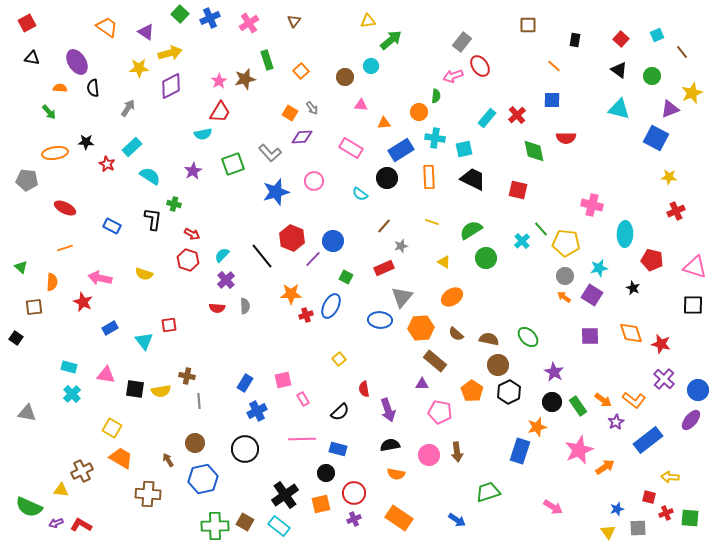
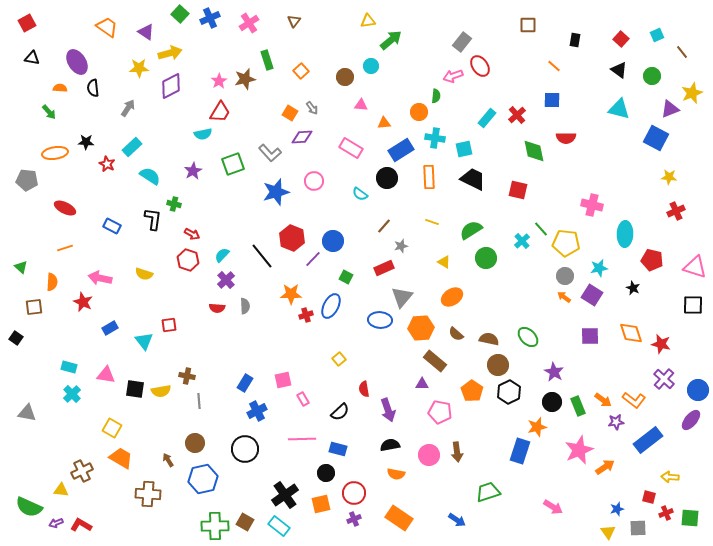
green rectangle at (578, 406): rotated 12 degrees clockwise
purple star at (616, 422): rotated 21 degrees clockwise
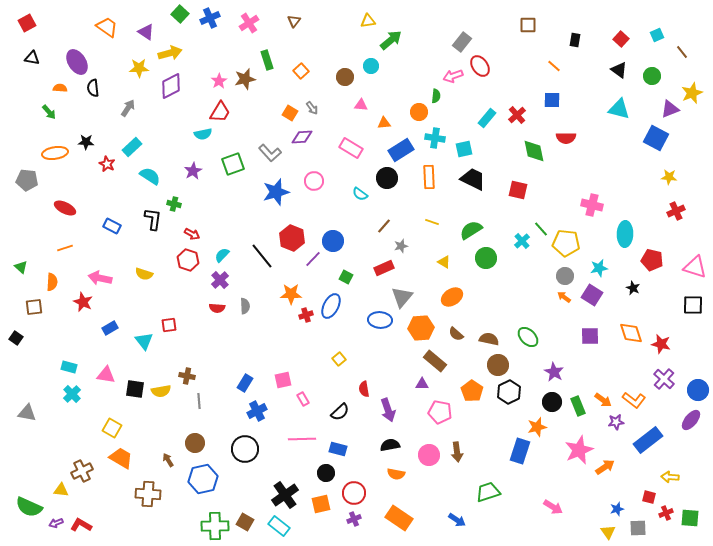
purple cross at (226, 280): moved 6 px left
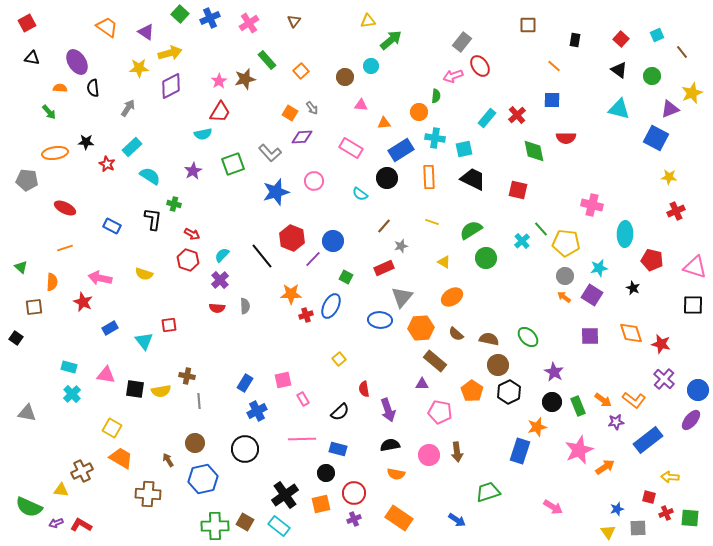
green rectangle at (267, 60): rotated 24 degrees counterclockwise
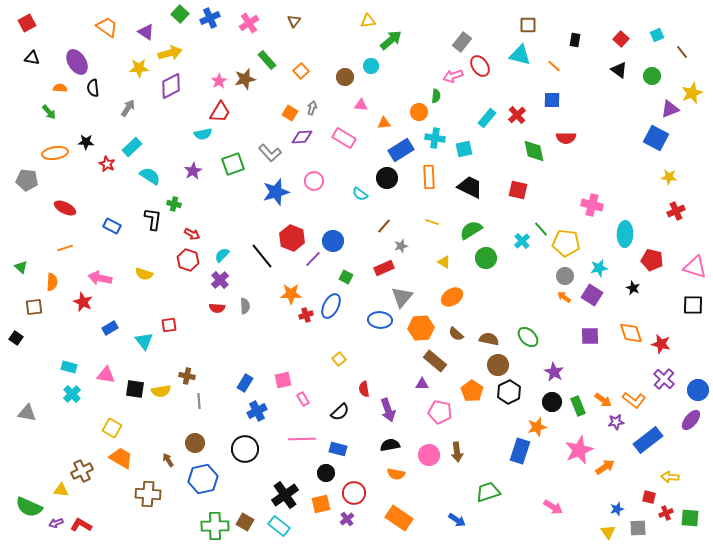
gray arrow at (312, 108): rotated 128 degrees counterclockwise
cyan triangle at (619, 109): moved 99 px left, 54 px up
pink rectangle at (351, 148): moved 7 px left, 10 px up
black trapezoid at (473, 179): moved 3 px left, 8 px down
purple cross at (354, 519): moved 7 px left; rotated 16 degrees counterclockwise
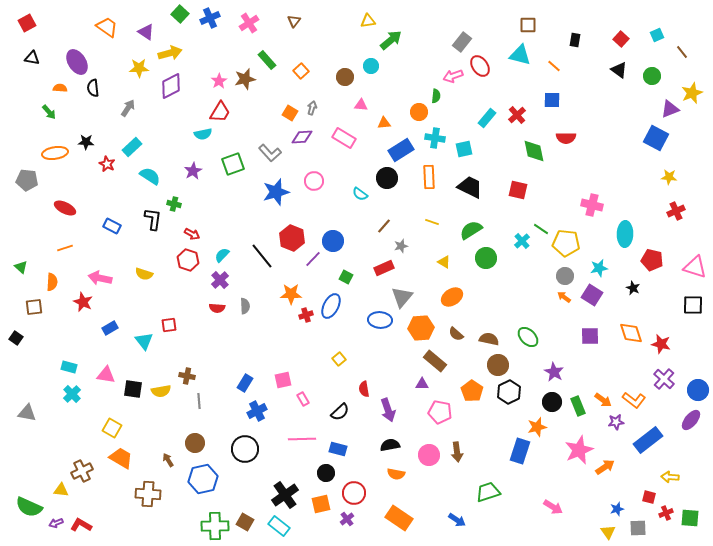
green line at (541, 229): rotated 14 degrees counterclockwise
black square at (135, 389): moved 2 px left
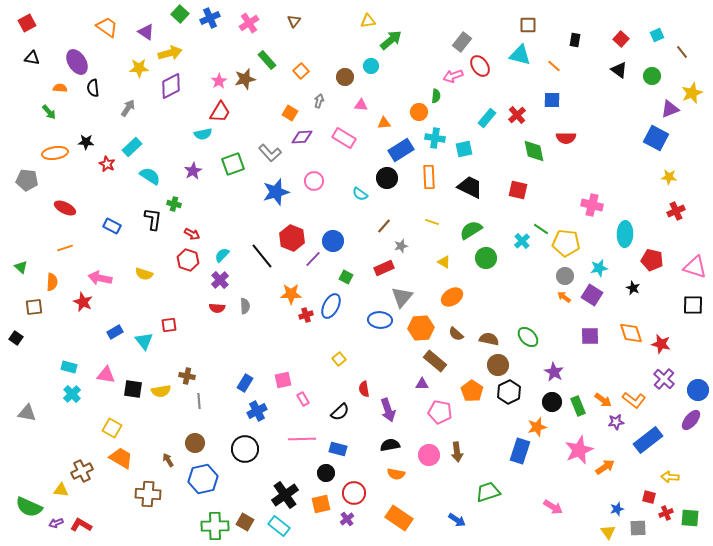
gray arrow at (312, 108): moved 7 px right, 7 px up
blue rectangle at (110, 328): moved 5 px right, 4 px down
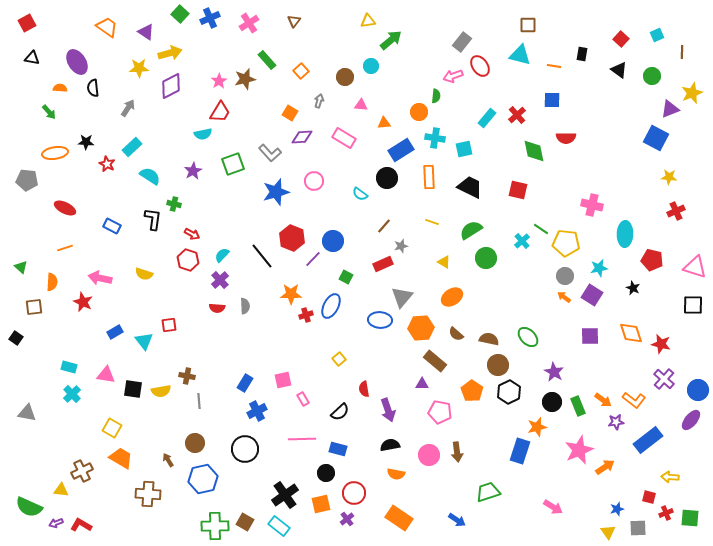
black rectangle at (575, 40): moved 7 px right, 14 px down
brown line at (682, 52): rotated 40 degrees clockwise
orange line at (554, 66): rotated 32 degrees counterclockwise
red rectangle at (384, 268): moved 1 px left, 4 px up
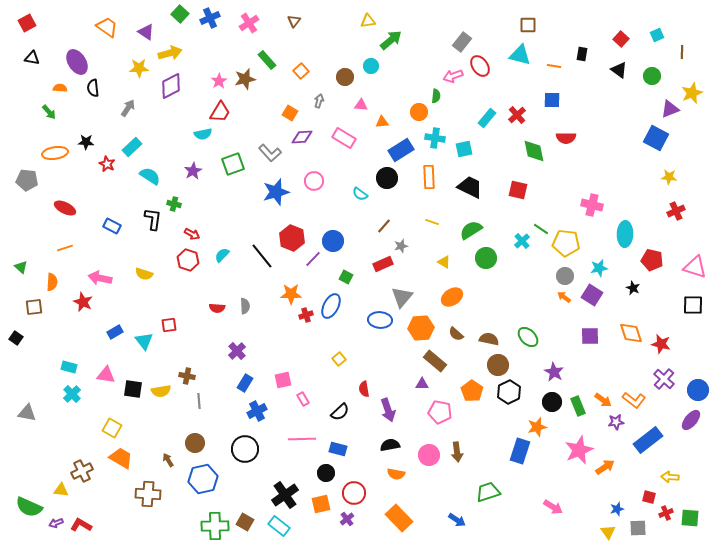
orange triangle at (384, 123): moved 2 px left, 1 px up
purple cross at (220, 280): moved 17 px right, 71 px down
orange rectangle at (399, 518): rotated 12 degrees clockwise
